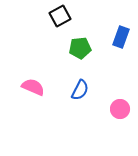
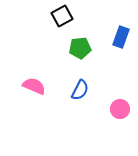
black square: moved 2 px right
pink semicircle: moved 1 px right, 1 px up
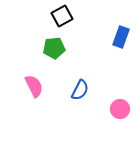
green pentagon: moved 26 px left
pink semicircle: rotated 40 degrees clockwise
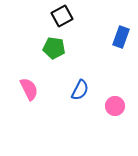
green pentagon: rotated 15 degrees clockwise
pink semicircle: moved 5 px left, 3 px down
pink circle: moved 5 px left, 3 px up
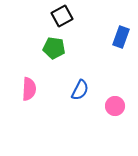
pink semicircle: rotated 30 degrees clockwise
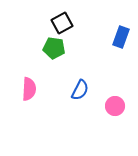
black square: moved 7 px down
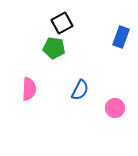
pink circle: moved 2 px down
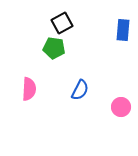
blue rectangle: moved 2 px right, 7 px up; rotated 15 degrees counterclockwise
pink circle: moved 6 px right, 1 px up
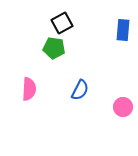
pink circle: moved 2 px right
